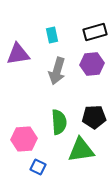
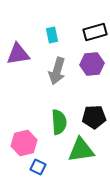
pink hexagon: moved 4 px down; rotated 10 degrees counterclockwise
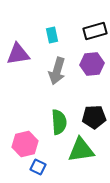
black rectangle: moved 1 px up
pink hexagon: moved 1 px right, 1 px down
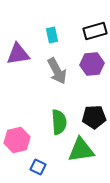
gray arrow: rotated 44 degrees counterclockwise
pink hexagon: moved 8 px left, 4 px up
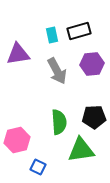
black rectangle: moved 16 px left
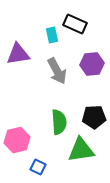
black rectangle: moved 4 px left, 7 px up; rotated 40 degrees clockwise
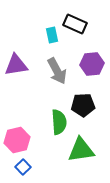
purple triangle: moved 2 px left, 11 px down
black pentagon: moved 11 px left, 12 px up
blue square: moved 15 px left; rotated 21 degrees clockwise
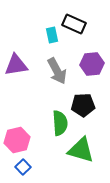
black rectangle: moved 1 px left
green semicircle: moved 1 px right, 1 px down
green triangle: rotated 24 degrees clockwise
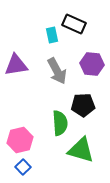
purple hexagon: rotated 10 degrees clockwise
pink hexagon: moved 3 px right
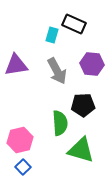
cyan rectangle: rotated 28 degrees clockwise
